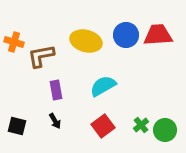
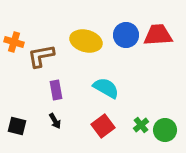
cyan semicircle: moved 3 px right, 2 px down; rotated 60 degrees clockwise
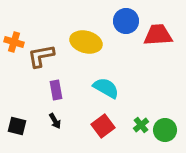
blue circle: moved 14 px up
yellow ellipse: moved 1 px down
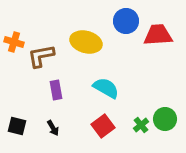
black arrow: moved 2 px left, 7 px down
green circle: moved 11 px up
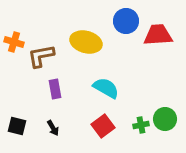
purple rectangle: moved 1 px left, 1 px up
green cross: rotated 28 degrees clockwise
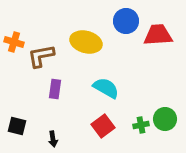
purple rectangle: rotated 18 degrees clockwise
black arrow: moved 11 px down; rotated 21 degrees clockwise
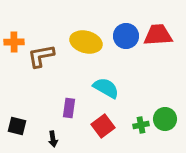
blue circle: moved 15 px down
orange cross: rotated 18 degrees counterclockwise
purple rectangle: moved 14 px right, 19 px down
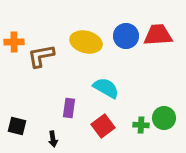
green circle: moved 1 px left, 1 px up
green cross: rotated 14 degrees clockwise
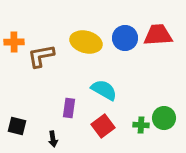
blue circle: moved 1 px left, 2 px down
cyan semicircle: moved 2 px left, 2 px down
